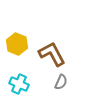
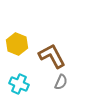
brown L-shape: moved 2 px down
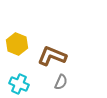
brown L-shape: rotated 40 degrees counterclockwise
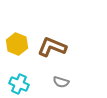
brown L-shape: moved 9 px up
gray semicircle: rotated 84 degrees clockwise
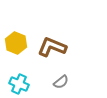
yellow hexagon: moved 1 px left, 1 px up
gray semicircle: rotated 56 degrees counterclockwise
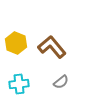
brown L-shape: rotated 28 degrees clockwise
cyan cross: rotated 30 degrees counterclockwise
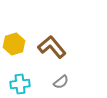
yellow hexagon: moved 2 px left, 1 px down; rotated 20 degrees clockwise
cyan cross: moved 1 px right
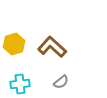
brown L-shape: rotated 8 degrees counterclockwise
